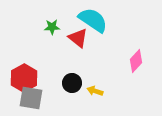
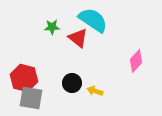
red hexagon: rotated 16 degrees counterclockwise
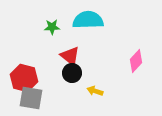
cyan semicircle: moved 5 px left; rotated 36 degrees counterclockwise
red triangle: moved 8 px left, 18 px down
black circle: moved 10 px up
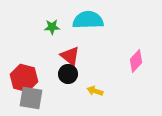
black circle: moved 4 px left, 1 px down
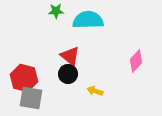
green star: moved 4 px right, 16 px up
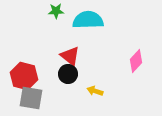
red hexagon: moved 2 px up
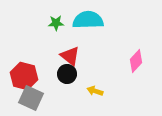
green star: moved 12 px down
black circle: moved 1 px left
gray square: rotated 15 degrees clockwise
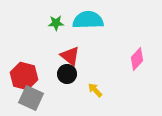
pink diamond: moved 1 px right, 2 px up
yellow arrow: moved 1 px up; rotated 28 degrees clockwise
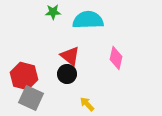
green star: moved 3 px left, 11 px up
pink diamond: moved 21 px left, 1 px up; rotated 30 degrees counterclockwise
yellow arrow: moved 8 px left, 14 px down
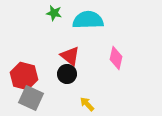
green star: moved 1 px right, 1 px down; rotated 14 degrees clockwise
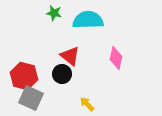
black circle: moved 5 px left
